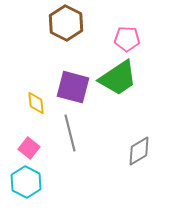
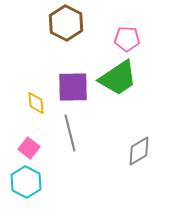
purple square: rotated 16 degrees counterclockwise
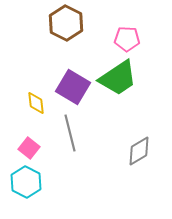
purple square: rotated 32 degrees clockwise
